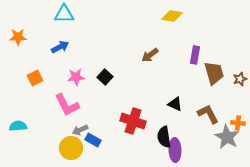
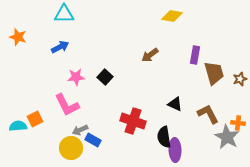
orange star: rotated 18 degrees clockwise
orange square: moved 41 px down
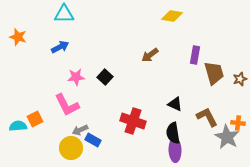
brown L-shape: moved 1 px left, 3 px down
black semicircle: moved 9 px right, 4 px up
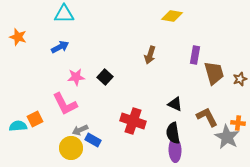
brown arrow: rotated 36 degrees counterclockwise
pink L-shape: moved 2 px left, 1 px up
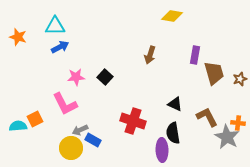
cyan triangle: moved 9 px left, 12 px down
purple ellipse: moved 13 px left
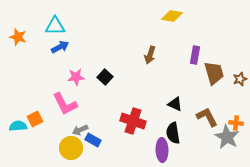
orange cross: moved 2 px left
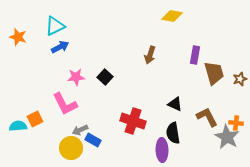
cyan triangle: rotated 25 degrees counterclockwise
